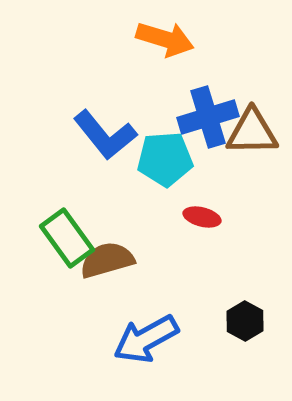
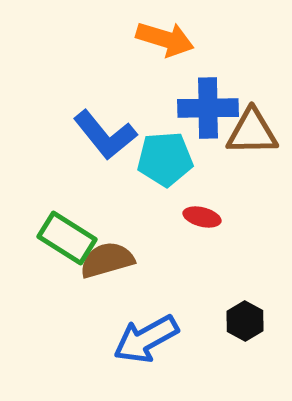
blue cross: moved 9 px up; rotated 16 degrees clockwise
green rectangle: rotated 22 degrees counterclockwise
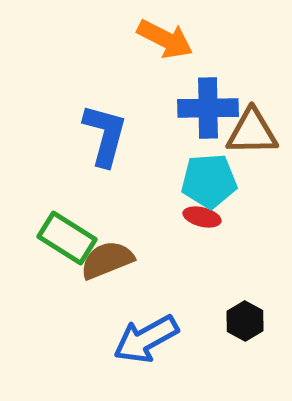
orange arrow: rotated 10 degrees clockwise
blue L-shape: rotated 126 degrees counterclockwise
cyan pentagon: moved 44 px right, 22 px down
brown semicircle: rotated 6 degrees counterclockwise
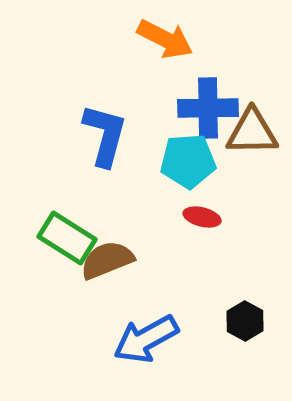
cyan pentagon: moved 21 px left, 20 px up
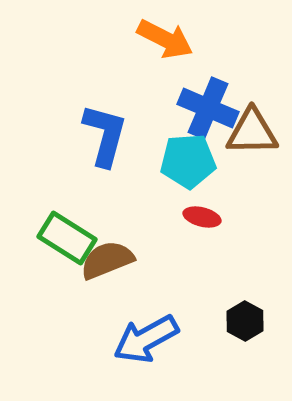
blue cross: rotated 24 degrees clockwise
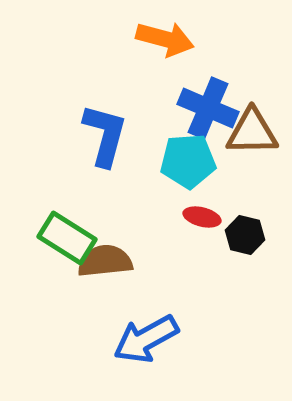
orange arrow: rotated 12 degrees counterclockwise
brown semicircle: moved 2 px left, 1 px down; rotated 16 degrees clockwise
black hexagon: moved 86 px up; rotated 15 degrees counterclockwise
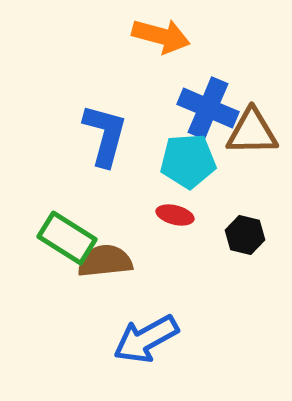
orange arrow: moved 4 px left, 3 px up
red ellipse: moved 27 px left, 2 px up
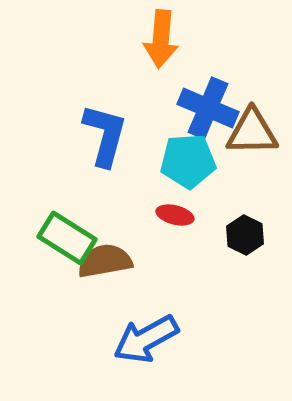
orange arrow: moved 3 px down; rotated 80 degrees clockwise
black hexagon: rotated 12 degrees clockwise
brown semicircle: rotated 4 degrees counterclockwise
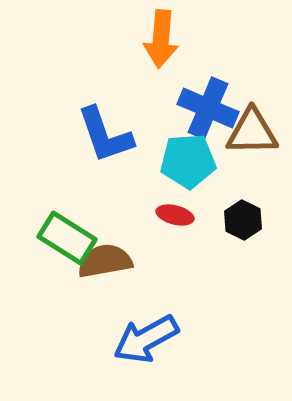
blue L-shape: rotated 146 degrees clockwise
black hexagon: moved 2 px left, 15 px up
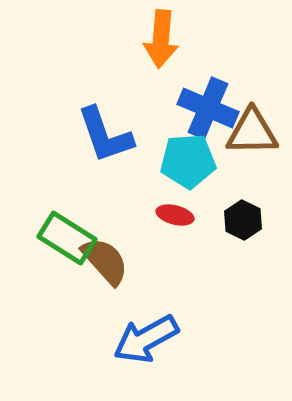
brown semicircle: rotated 58 degrees clockwise
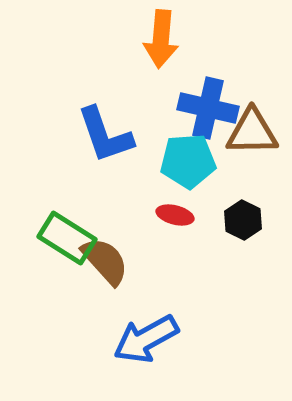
blue cross: rotated 10 degrees counterclockwise
